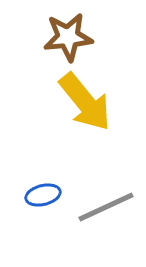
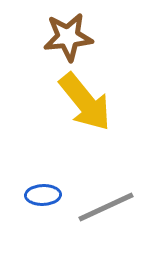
blue ellipse: rotated 12 degrees clockwise
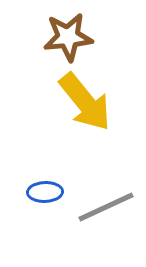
blue ellipse: moved 2 px right, 3 px up
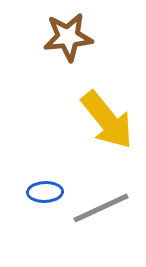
yellow arrow: moved 22 px right, 18 px down
gray line: moved 5 px left, 1 px down
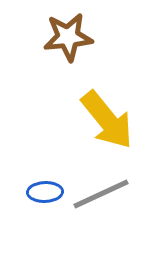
gray line: moved 14 px up
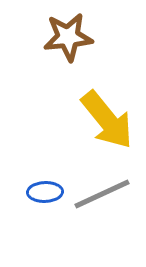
gray line: moved 1 px right
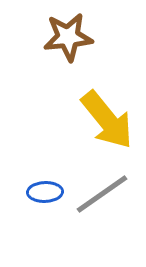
gray line: rotated 10 degrees counterclockwise
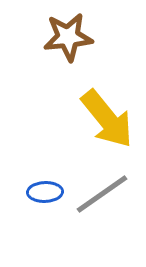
yellow arrow: moved 1 px up
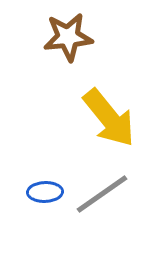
yellow arrow: moved 2 px right, 1 px up
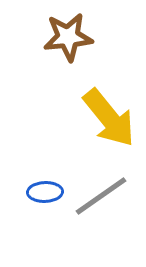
gray line: moved 1 px left, 2 px down
